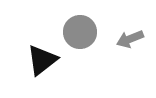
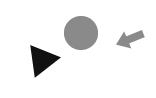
gray circle: moved 1 px right, 1 px down
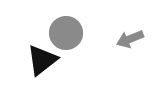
gray circle: moved 15 px left
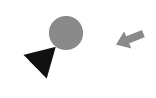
black triangle: rotated 36 degrees counterclockwise
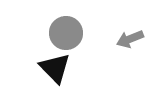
black triangle: moved 13 px right, 8 px down
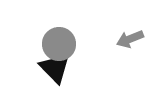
gray circle: moved 7 px left, 11 px down
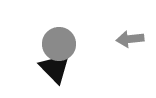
gray arrow: rotated 16 degrees clockwise
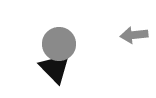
gray arrow: moved 4 px right, 4 px up
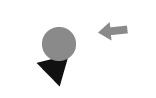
gray arrow: moved 21 px left, 4 px up
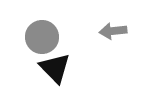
gray circle: moved 17 px left, 7 px up
